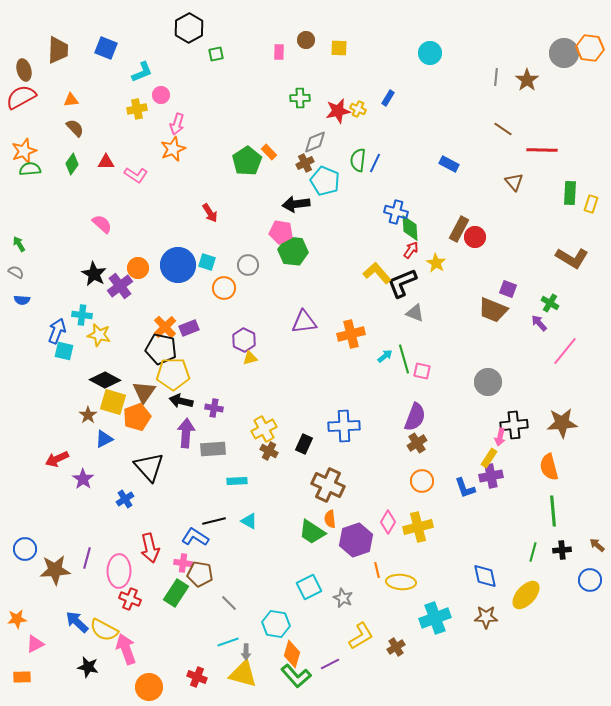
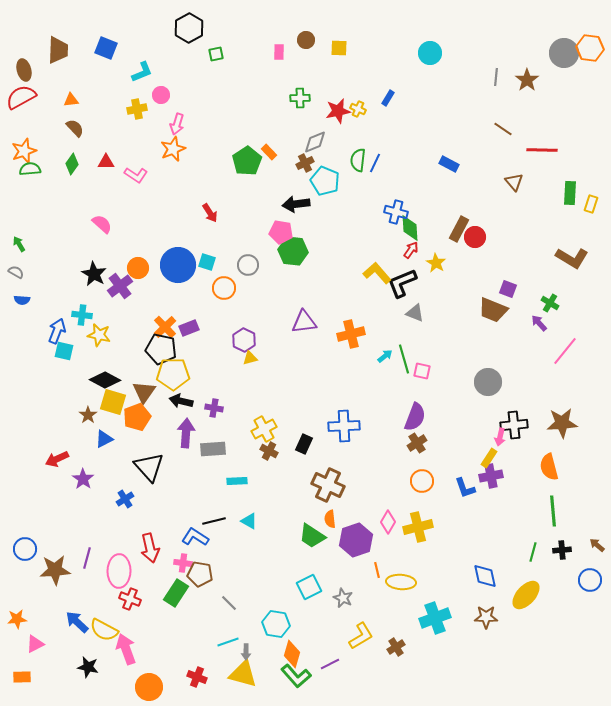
green trapezoid at (312, 532): moved 4 px down
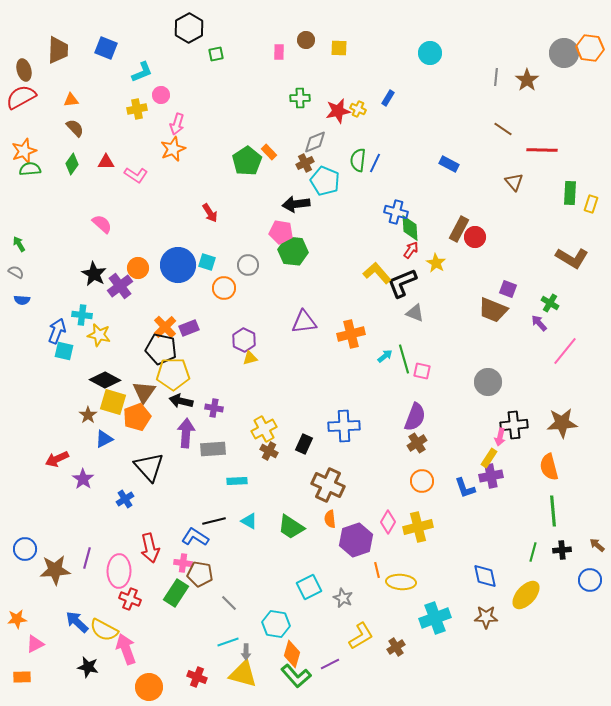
green trapezoid at (312, 536): moved 21 px left, 9 px up
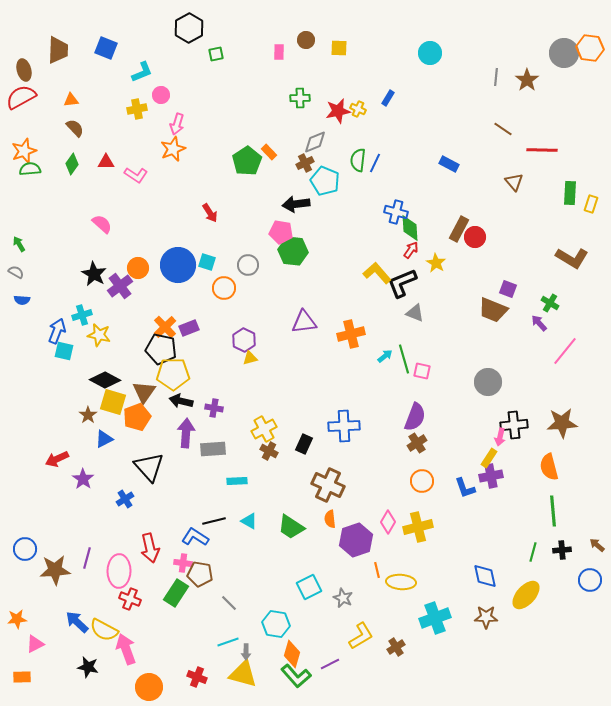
cyan cross at (82, 315): rotated 24 degrees counterclockwise
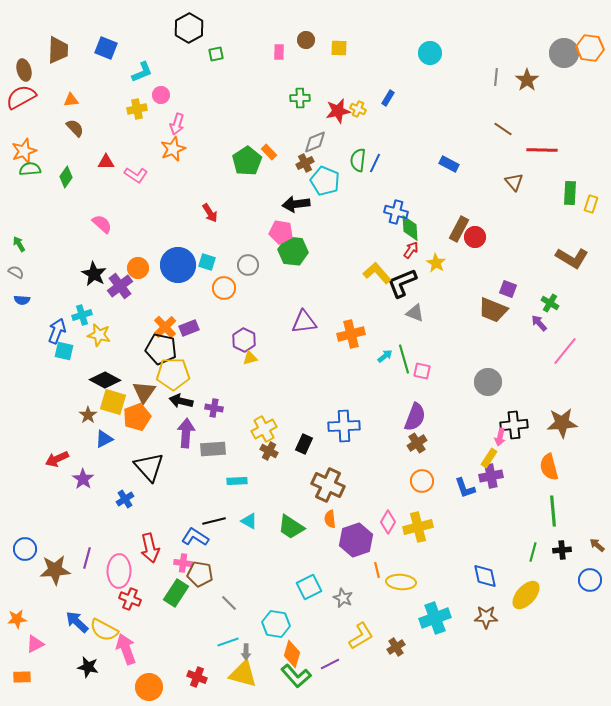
green diamond at (72, 164): moved 6 px left, 13 px down
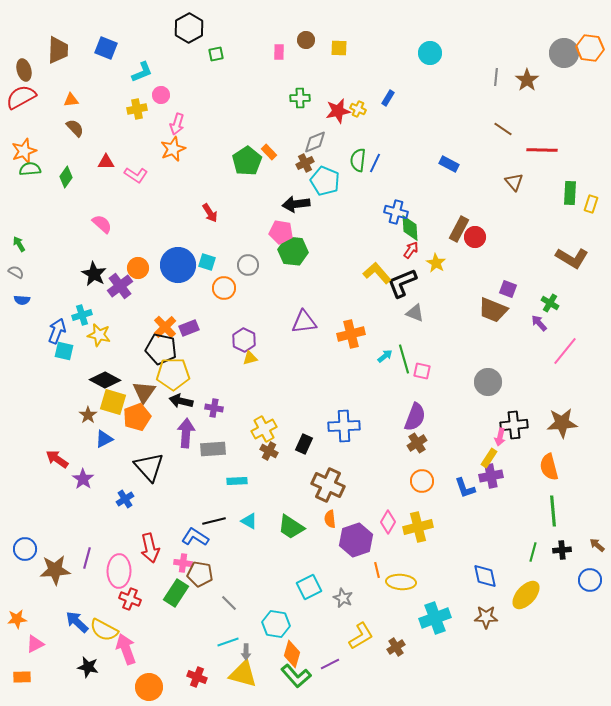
red arrow at (57, 459): rotated 60 degrees clockwise
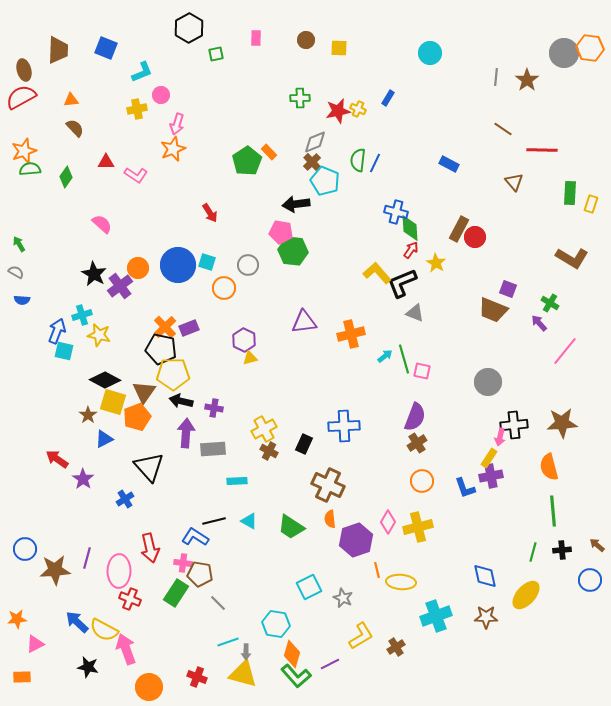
pink rectangle at (279, 52): moved 23 px left, 14 px up
brown cross at (305, 163): moved 7 px right, 1 px up; rotated 18 degrees counterclockwise
gray line at (229, 603): moved 11 px left
cyan cross at (435, 618): moved 1 px right, 2 px up
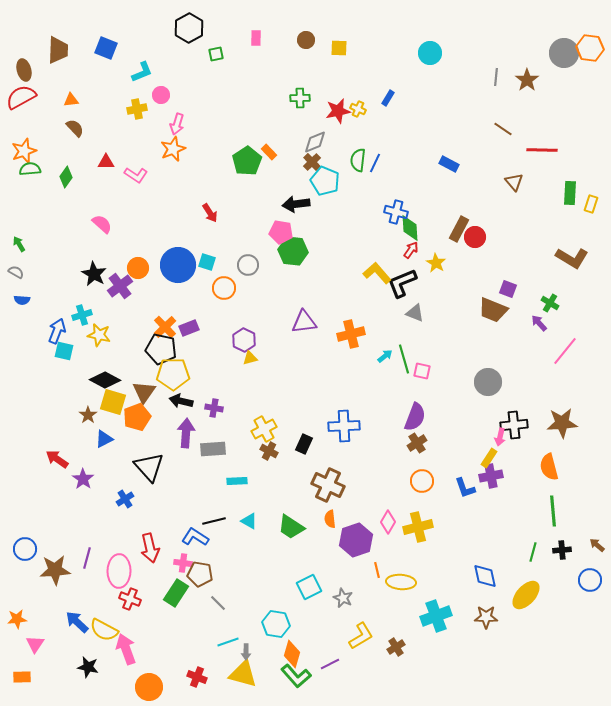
pink triangle at (35, 644): rotated 30 degrees counterclockwise
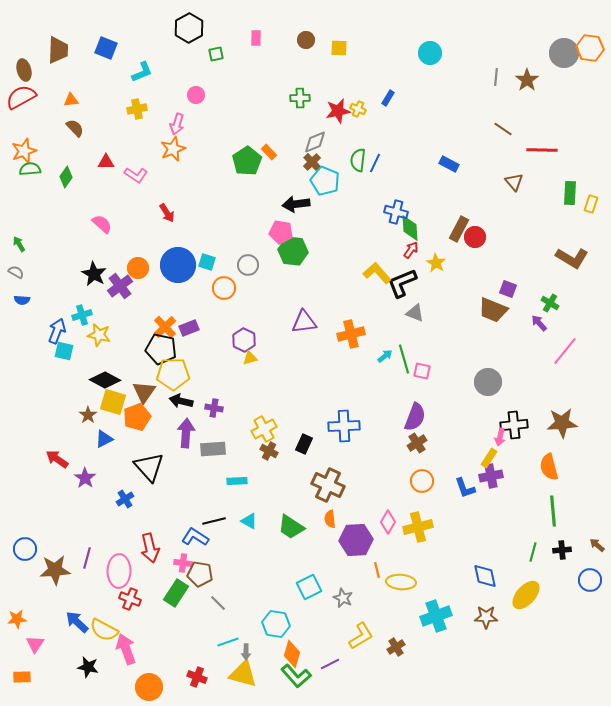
pink circle at (161, 95): moved 35 px right
red arrow at (210, 213): moved 43 px left
purple star at (83, 479): moved 2 px right, 1 px up
purple hexagon at (356, 540): rotated 16 degrees clockwise
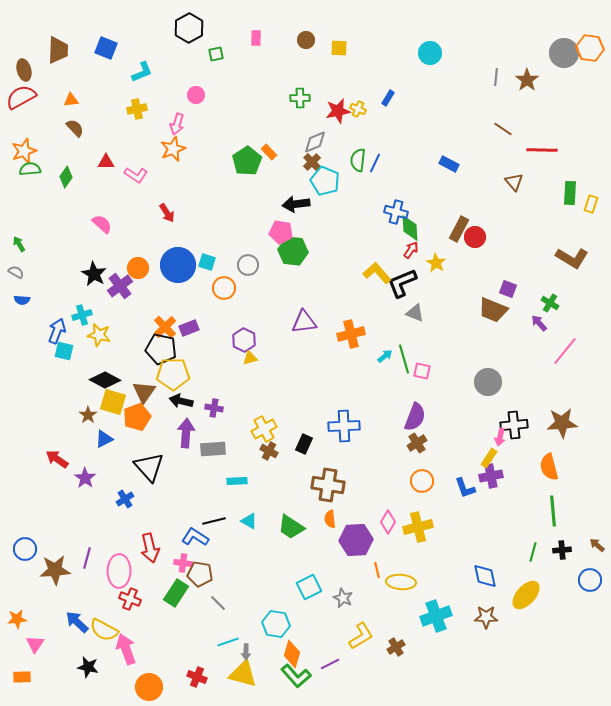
brown cross at (328, 485): rotated 16 degrees counterclockwise
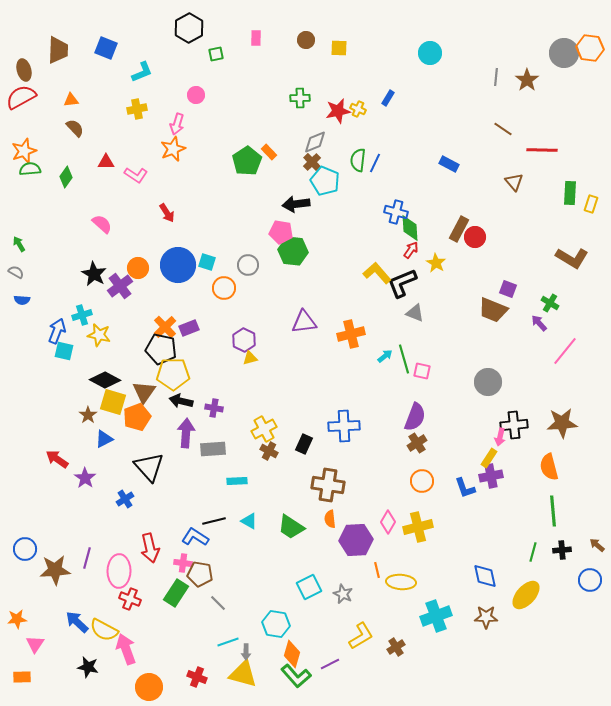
gray star at (343, 598): moved 4 px up
